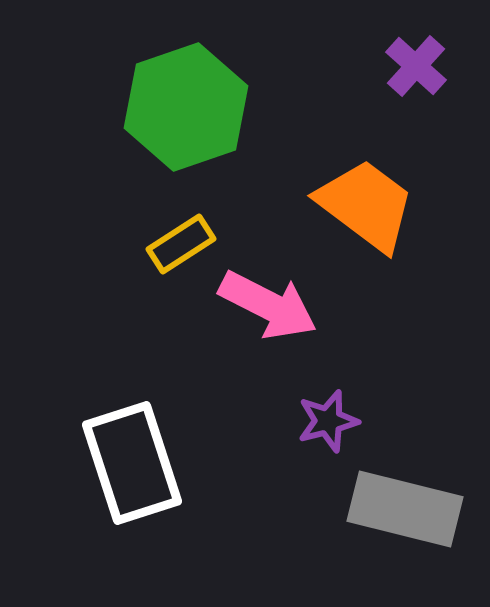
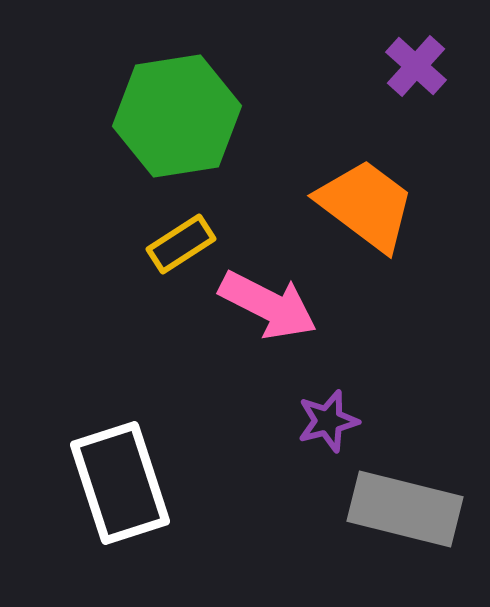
green hexagon: moved 9 px left, 9 px down; rotated 10 degrees clockwise
white rectangle: moved 12 px left, 20 px down
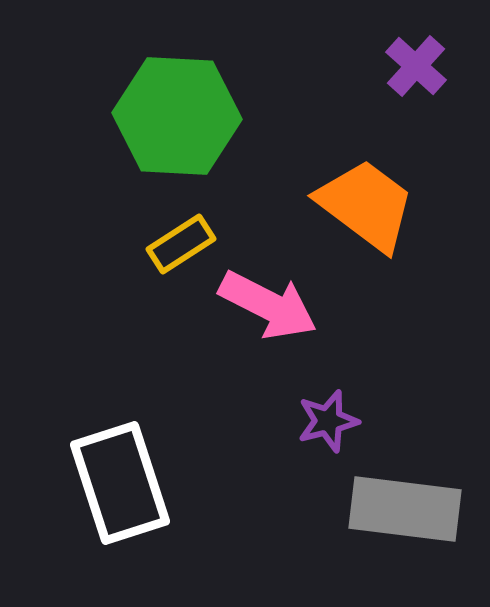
green hexagon: rotated 12 degrees clockwise
gray rectangle: rotated 7 degrees counterclockwise
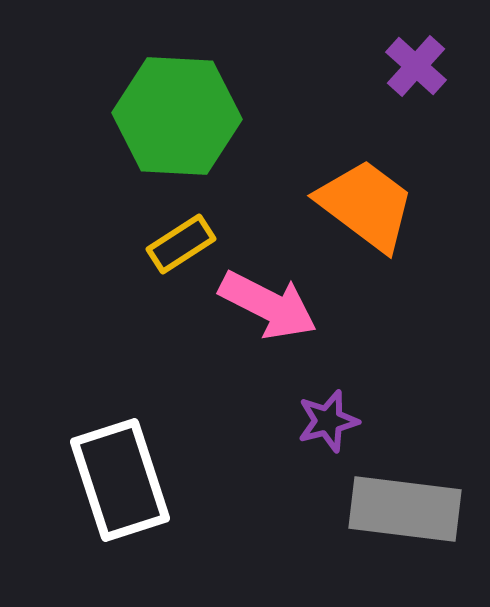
white rectangle: moved 3 px up
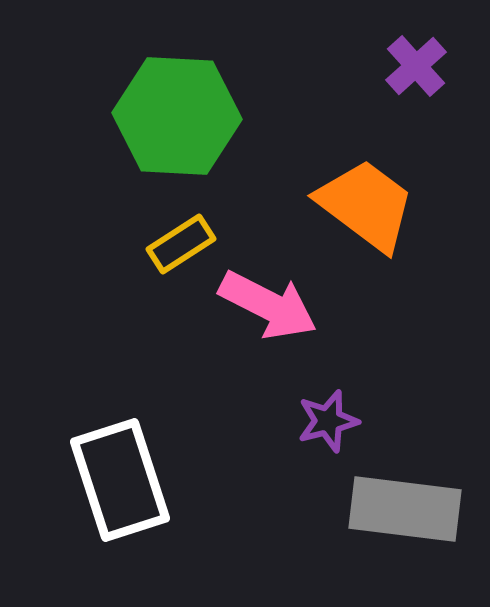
purple cross: rotated 6 degrees clockwise
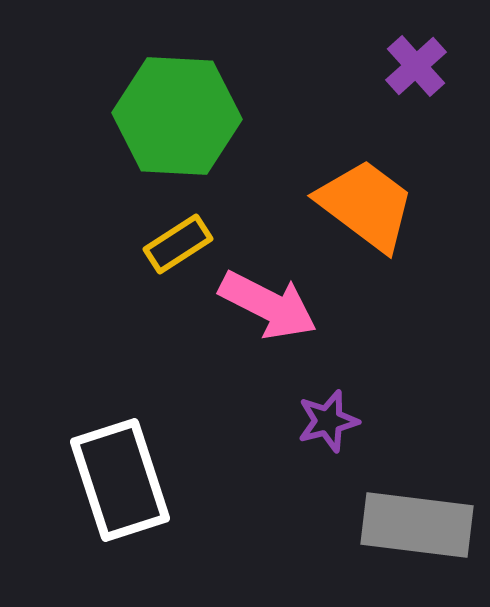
yellow rectangle: moved 3 px left
gray rectangle: moved 12 px right, 16 px down
